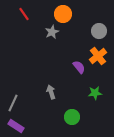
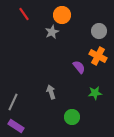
orange circle: moved 1 px left, 1 px down
orange cross: rotated 24 degrees counterclockwise
gray line: moved 1 px up
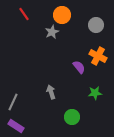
gray circle: moved 3 px left, 6 px up
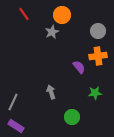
gray circle: moved 2 px right, 6 px down
orange cross: rotated 36 degrees counterclockwise
